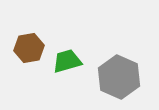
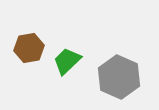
green trapezoid: rotated 28 degrees counterclockwise
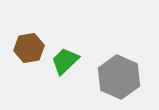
green trapezoid: moved 2 px left
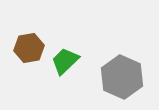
gray hexagon: moved 3 px right
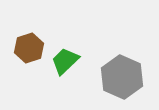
brown hexagon: rotated 8 degrees counterclockwise
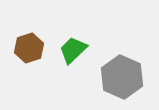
green trapezoid: moved 8 px right, 11 px up
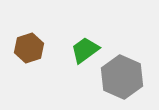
green trapezoid: moved 12 px right; rotated 8 degrees clockwise
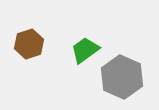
brown hexagon: moved 4 px up
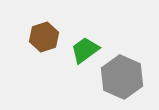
brown hexagon: moved 15 px right, 7 px up
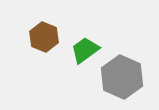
brown hexagon: rotated 20 degrees counterclockwise
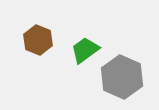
brown hexagon: moved 6 px left, 3 px down
